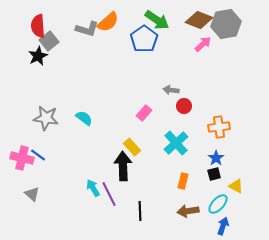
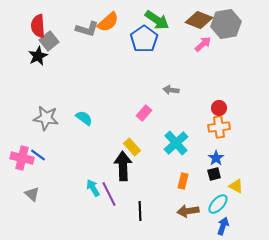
red circle: moved 35 px right, 2 px down
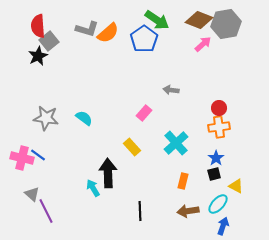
orange semicircle: moved 11 px down
black arrow: moved 15 px left, 7 px down
purple line: moved 63 px left, 17 px down
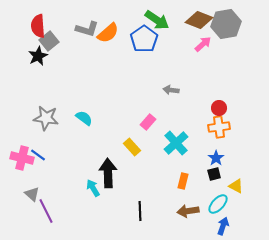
pink rectangle: moved 4 px right, 9 px down
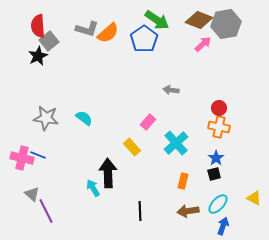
orange cross: rotated 20 degrees clockwise
blue line: rotated 14 degrees counterclockwise
yellow triangle: moved 18 px right, 12 px down
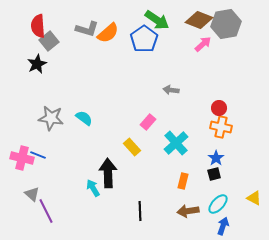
black star: moved 1 px left, 8 px down
gray star: moved 5 px right
orange cross: moved 2 px right
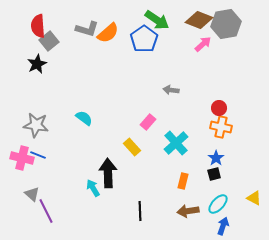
gray star: moved 15 px left, 7 px down
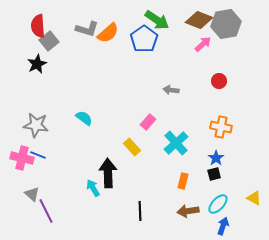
red circle: moved 27 px up
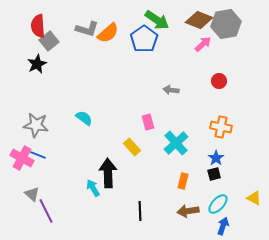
pink rectangle: rotated 56 degrees counterclockwise
pink cross: rotated 15 degrees clockwise
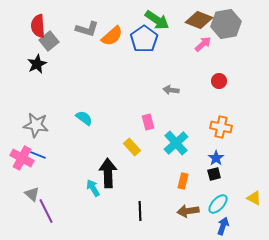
orange semicircle: moved 4 px right, 3 px down
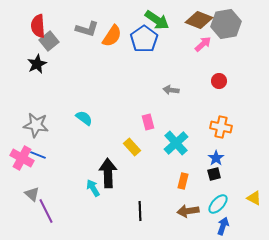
orange semicircle: rotated 15 degrees counterclockwise
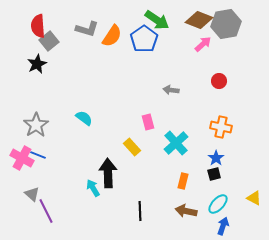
gray star: rotated 30 degrees clockwise
brown arrow: moved 2 px left; rotated 20 degrees clockwise
